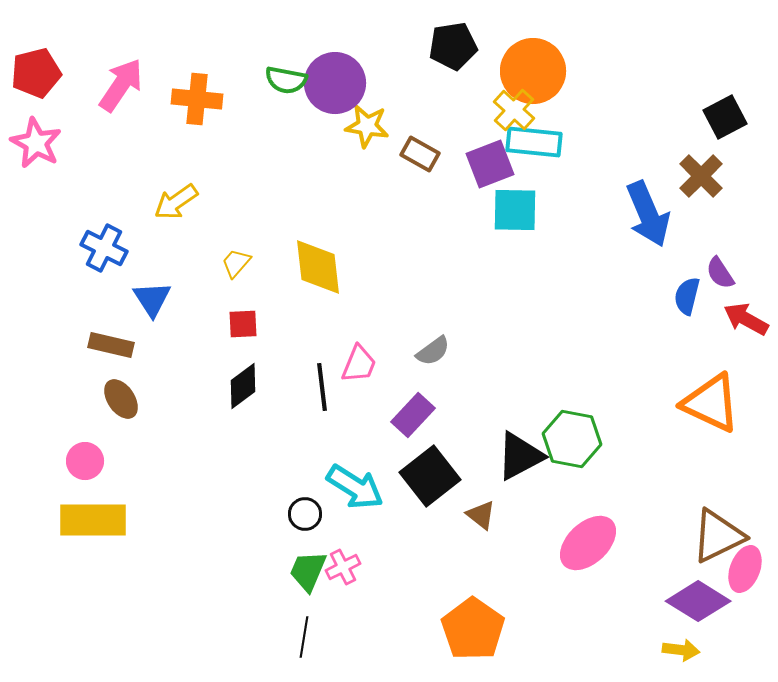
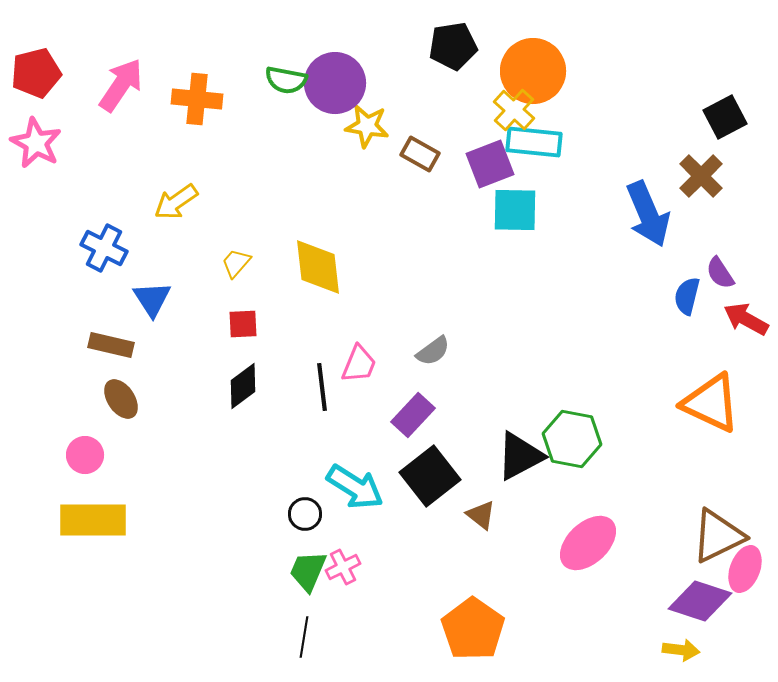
pink circle at (85, 461): moved 6 px up
purple diamond at (698, 601): moved 2 px right; rotated 14 degrees counterclockwise
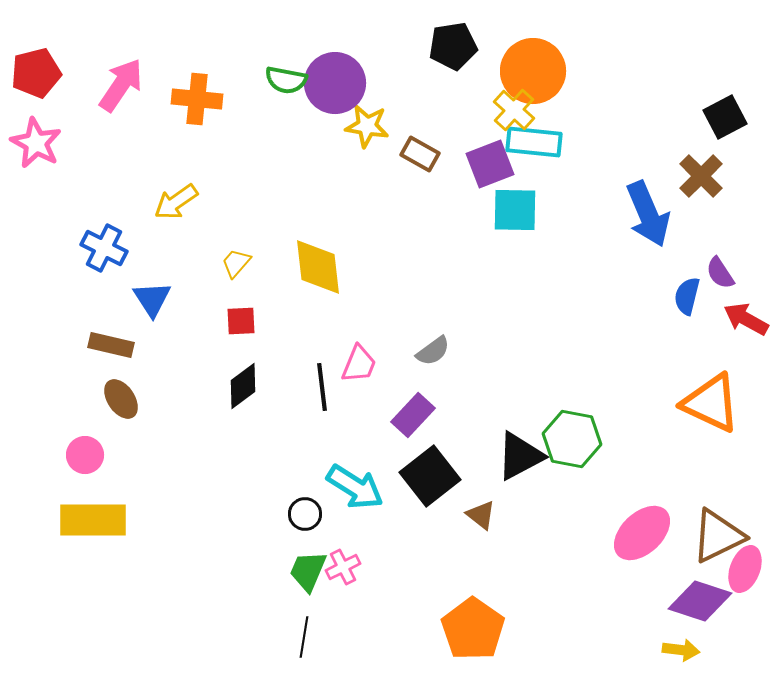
red square at (243, 324): moved 2 px left, 3 px up
pink ellipse at (588, 543): moved 54 px right, 10 px up
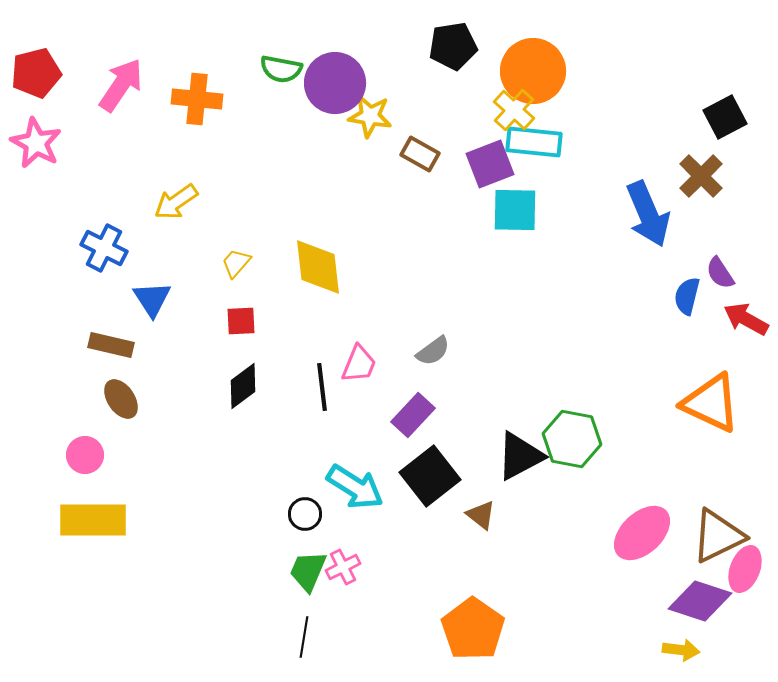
green semicircle at (286, 80): moved 5 px left, 11 px up
yellow star at (367, 126): moved 3 px right, 10 px up
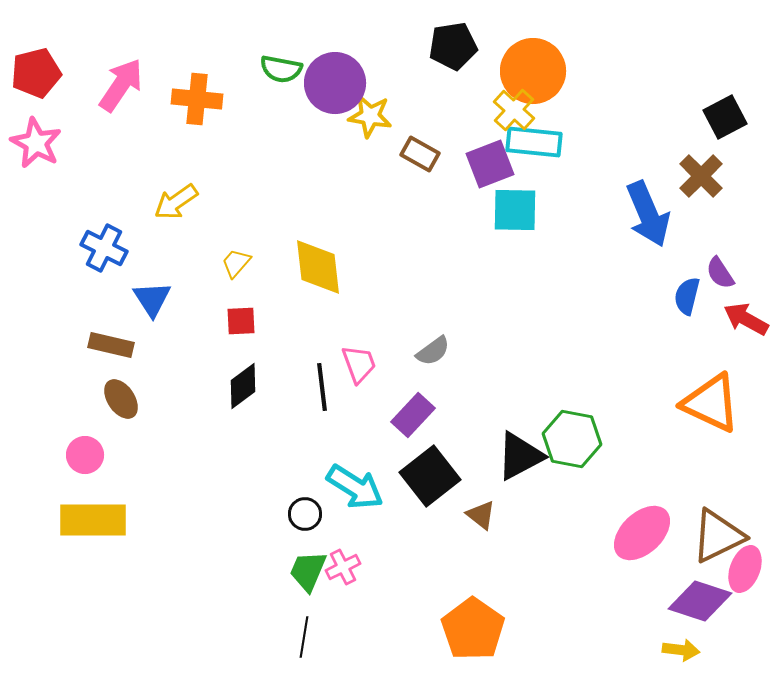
pink trapezoid at (359, 364): rotated 42 degrees counterclockwise
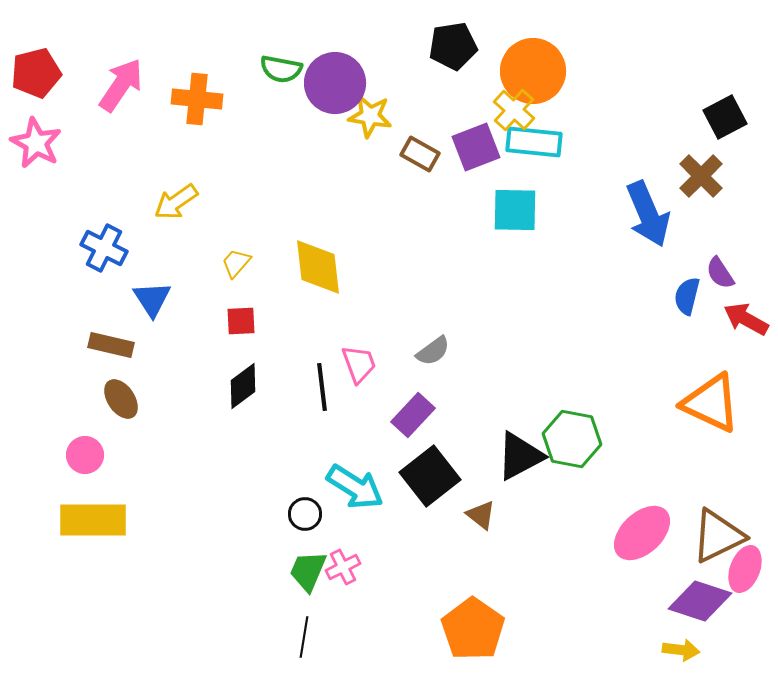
purple square at (490, 164): moved 14 px left, 17 px up
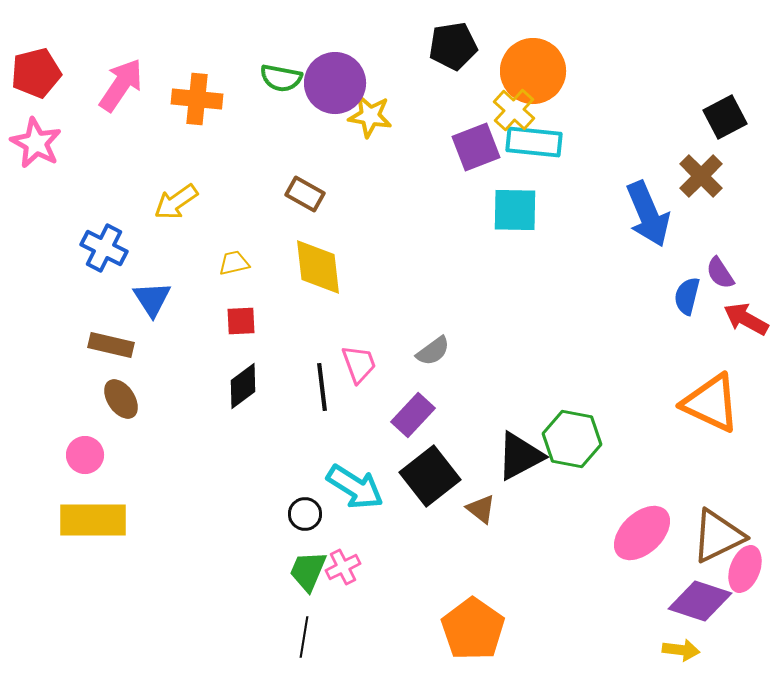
green semicircle at (281, 69): moved 9 px down
brown rectangle at (420, 154): moved 115 px left, 40 px down
yellow trapezoid at (236, 263): moved 2 px left; rotated 36 degrees clockwise
brown triangle at (481, 515): moved 6 px up
